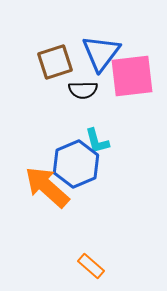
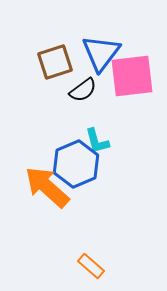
black semicircle: rotated 36 degrees counterclockwise
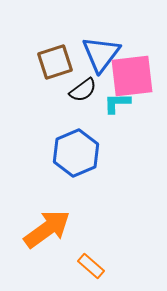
blue triangle: moved 1 px down
cyan L-shape: moved 20 px right, 38 px up; rotated 104 degrees clockwise
blue hexagon: moved 11 px up
orange arrow: moved 42 px down; rotated 102 degrees clockwise
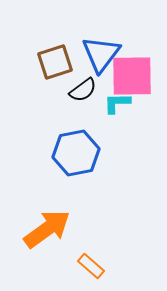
pink square: rotated 6 degrees clockwise
blue hexagon: rotated 12 degrees clockwise
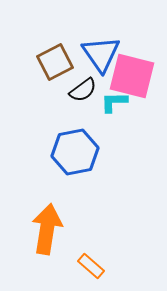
blue triangle: rotated 12 degrees counterclockwise
brown square: rotated 9 degrees counterclockwise
pink square: rotated 15 degrees clockwise
cyan L-shape: moved 3 px left, 1 px up
blue hexagon: moved 1 px left, 1 px up
orange arrow: rotated 45 degrees counterclockwise
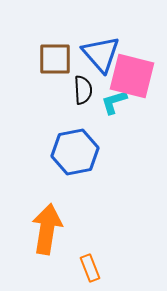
blue triangle: rotated 6 degrees counterclockwise
brown square: moved 3 px up; rotated 27 degrees clockwise
black semicircle: rotated 56 degrees counterclockwise
cyan L-shape: rotated 16 degrees counterclockwise
orange rectangle: moved 1 px left, 2 px down; rotated 28 degrees clockwise
